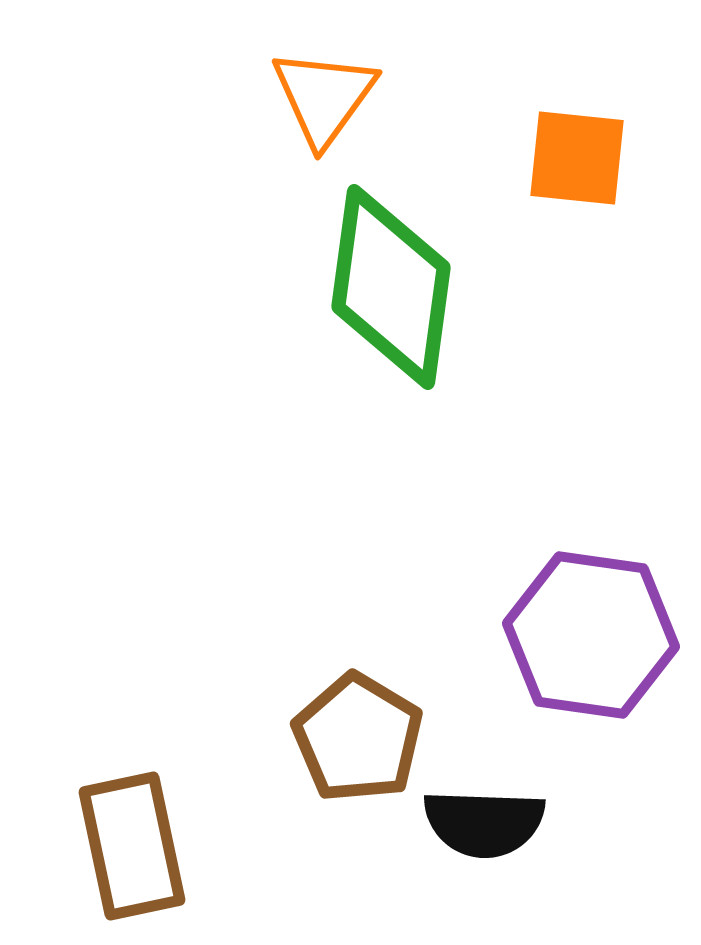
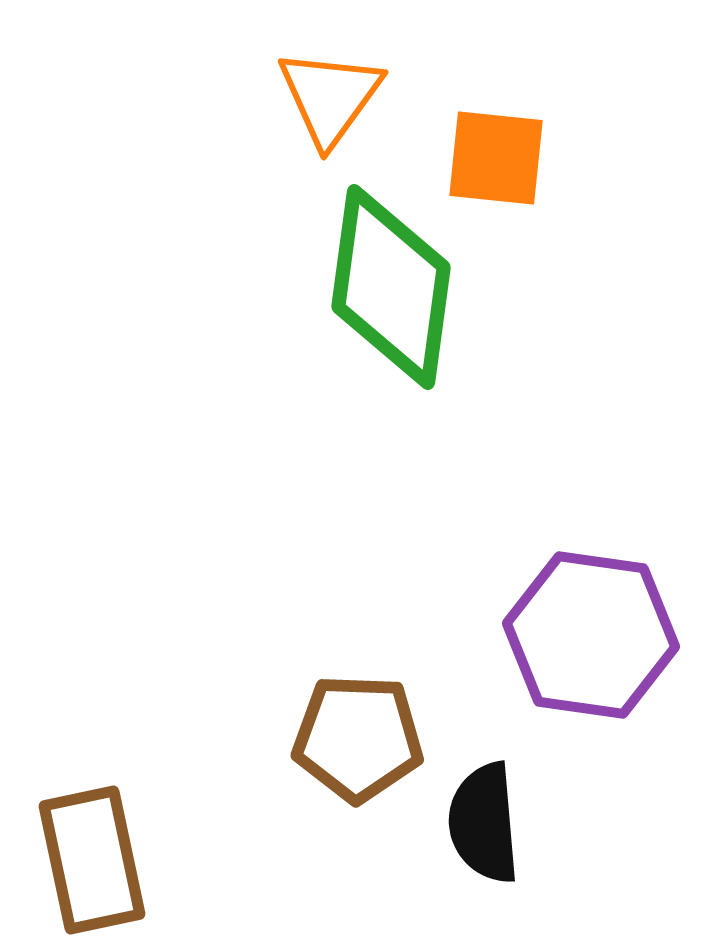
orange triangle: moved 6 px right
orange square: moved 81 px left
brown pentagon: rotated 29 degrees counterclockwise
black semicircle: rotated 83 degrees clockwise
brown rectangle: moved 40 px left, 14 px down
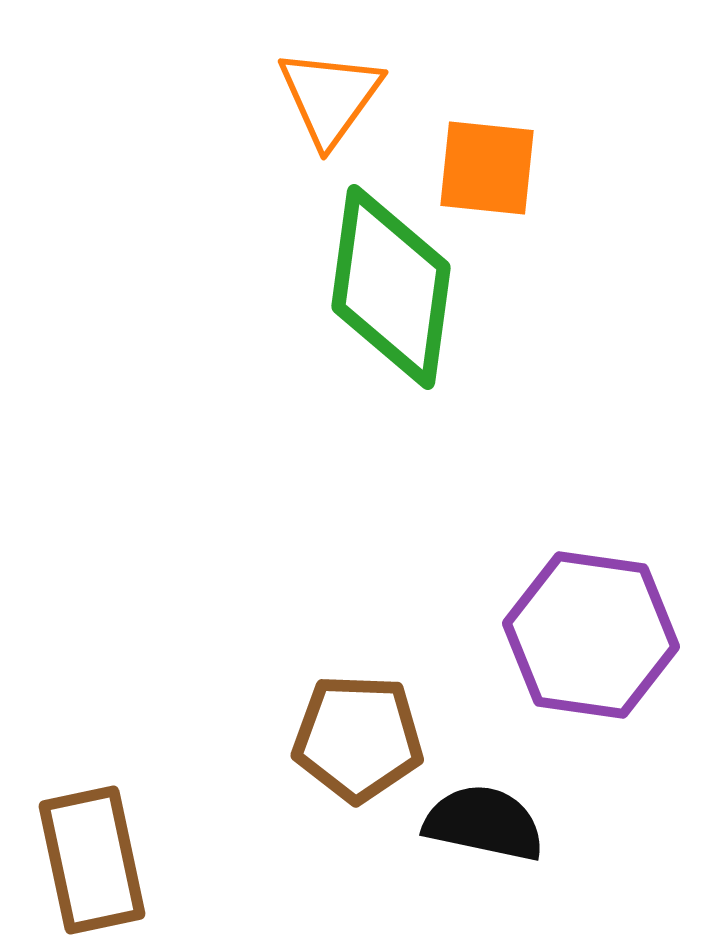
orange square: moved 9 px left, 10 px down
black semicircle: rotated 107 degrees clockwise
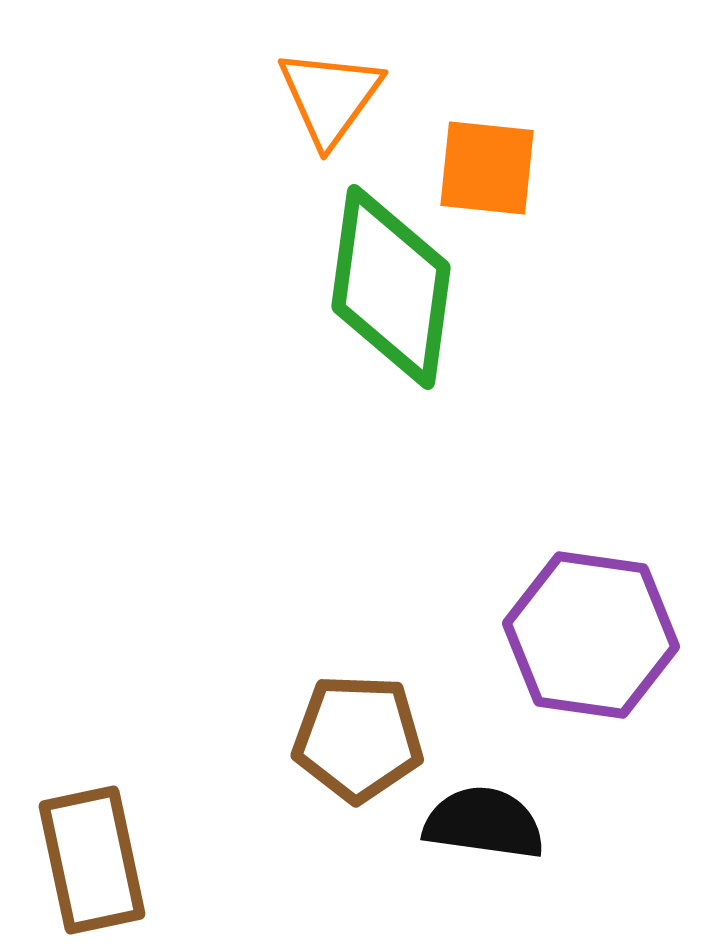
black semicircle: rotated 4 degrees counterclockwise
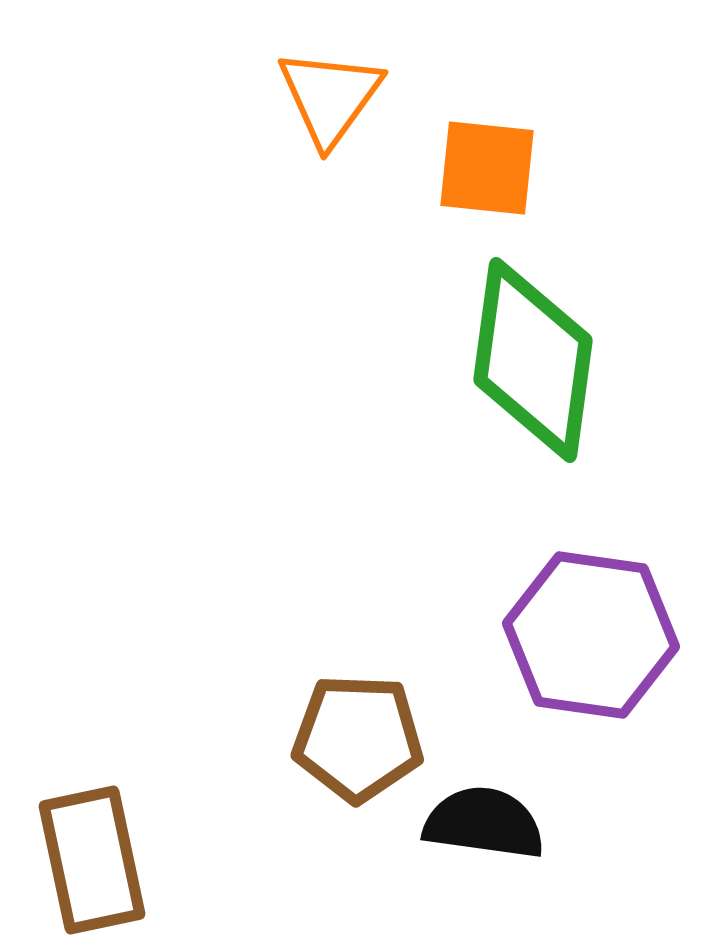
green diamond: moved 142 px right, 73 px down
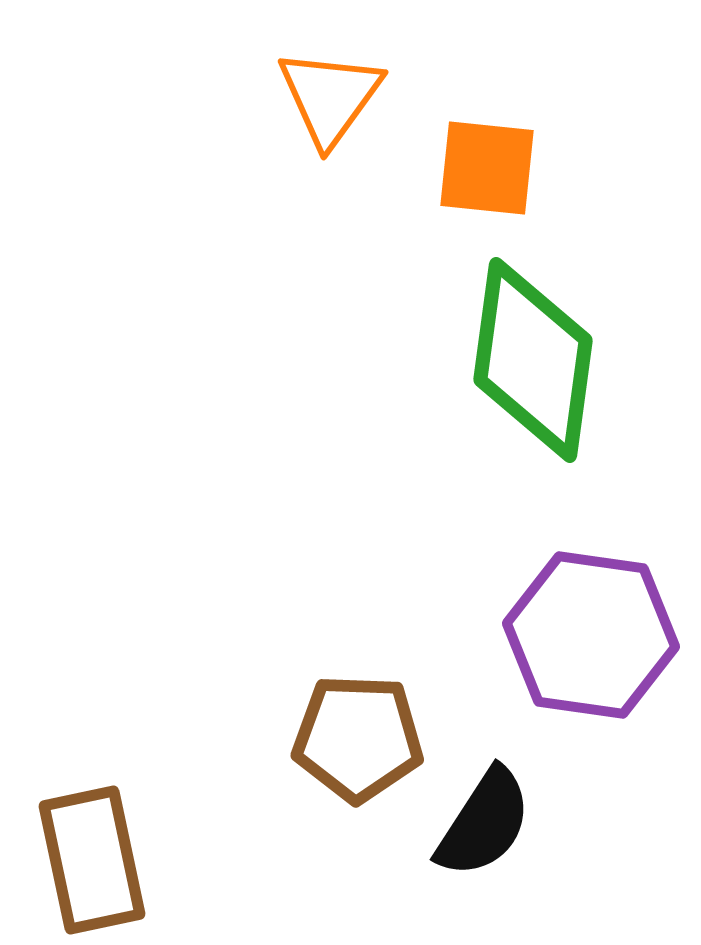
black semicircle: rotated 115 degrees clockwise
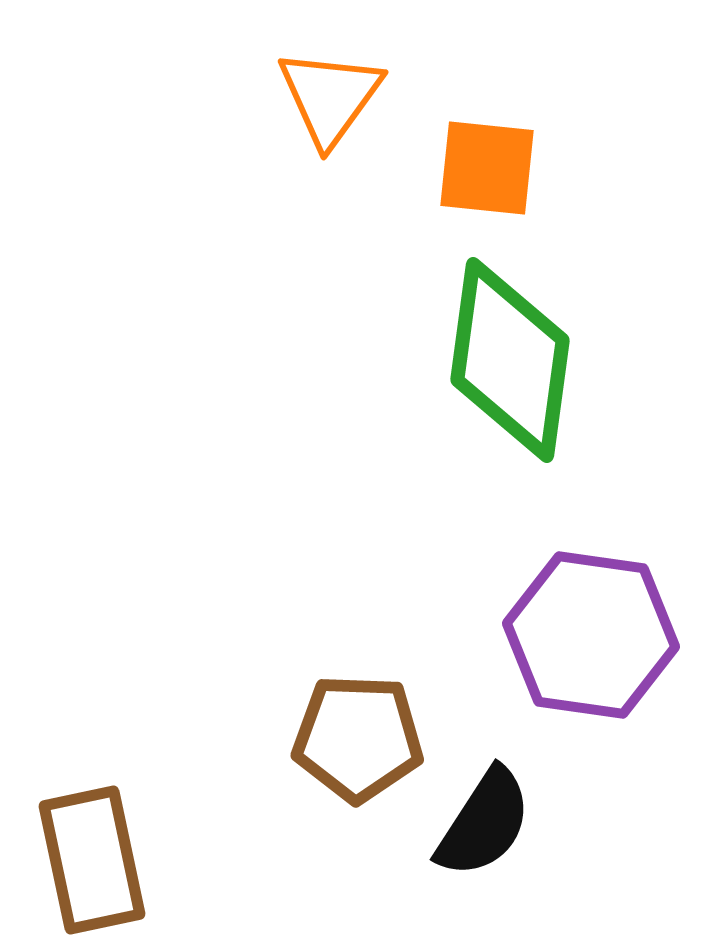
green diamond: moved 23 px left
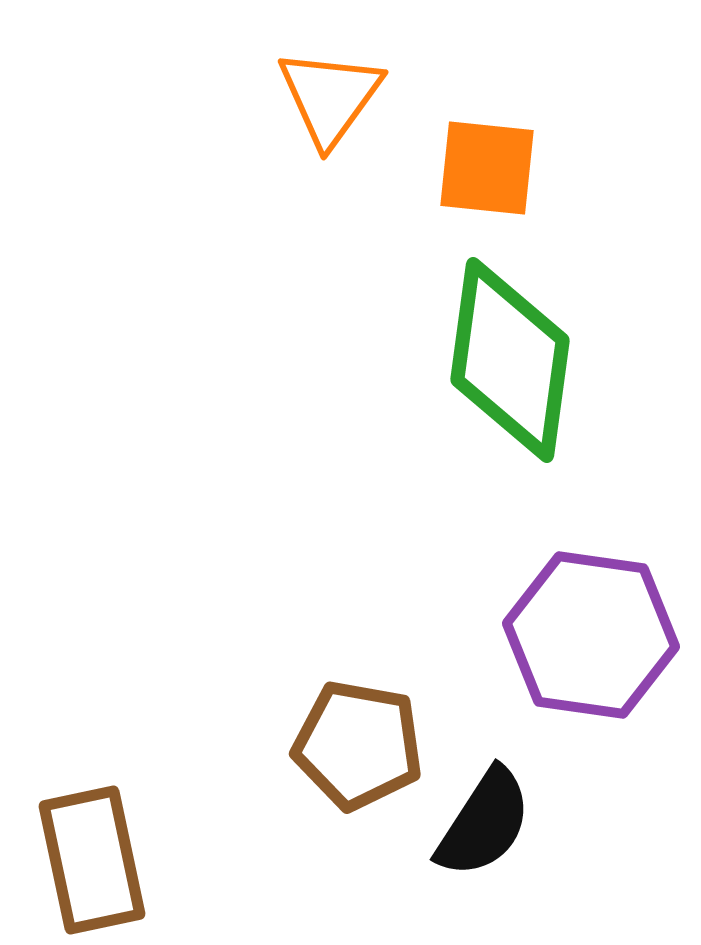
brown pentagon: moved 7 px down; rotated 8 degrees clockwise
